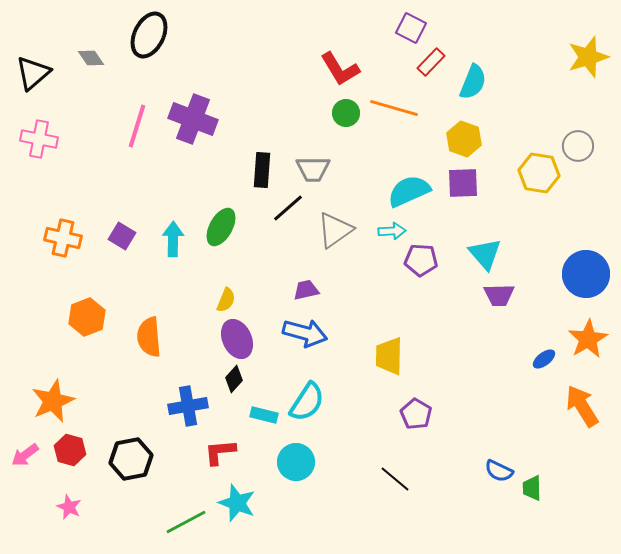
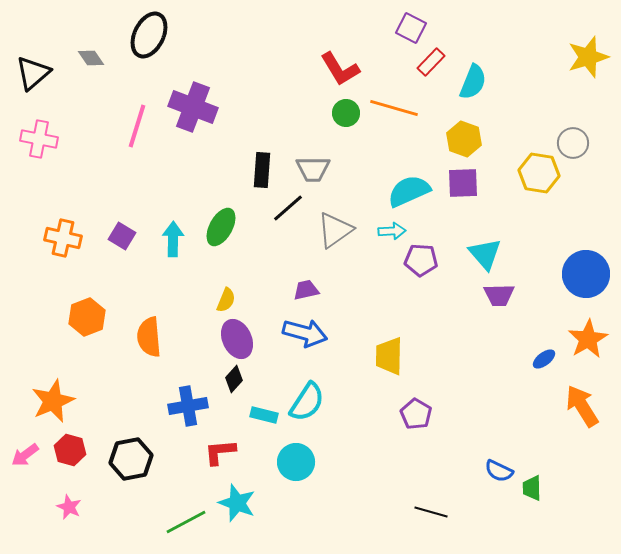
purple cross at (193, 119): moved 12 px up
gray circle at (578, 146): moved 5 px left, 3 px up
black line at (395, 479): moved 36 px right, 33 px down; rotated 24 degrees counterclockwise
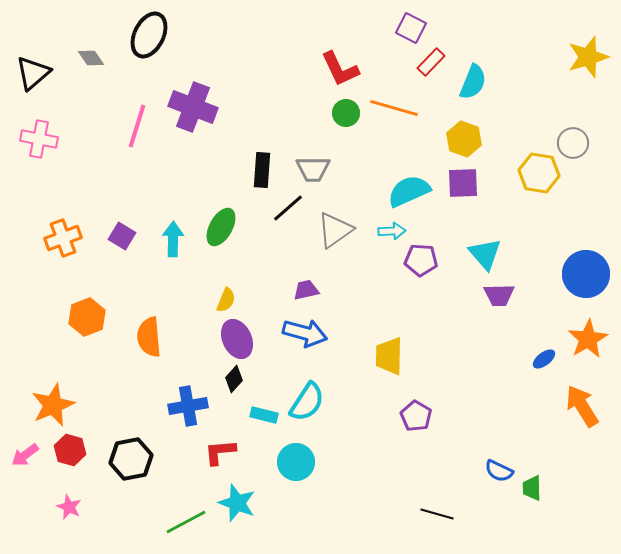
red L-shape at (340, 69): rotated 6 degrees clockwise
orange cross at (63, 238): rotated 33 degrees counterclockwise
orange star at (53, 401): moved 4 px down
purple pentagon at (416, 414): moved 2 px down
black line at (431, 512): moved 6 px right, 2 px down
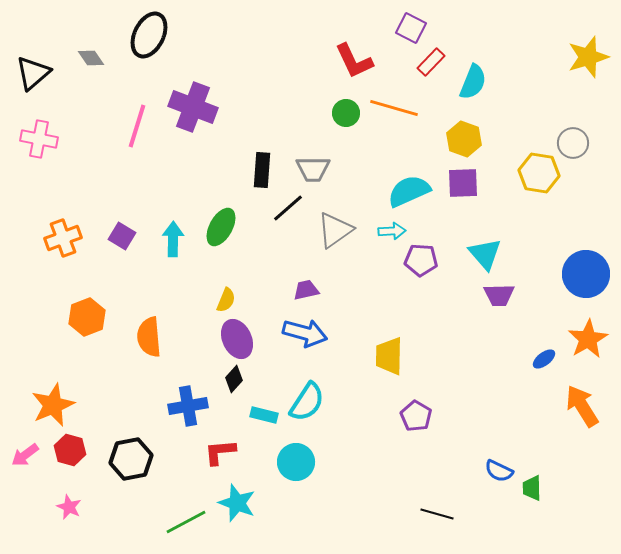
red L-shape at (340, 69): moved 14 px right, 8 px up
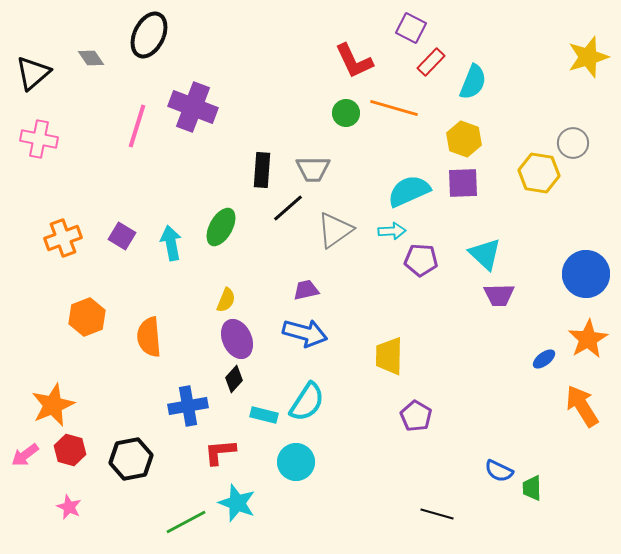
cyan arrow at (173, 239): moved 2 px left, 4 px down; rotated 12 degrees counterclockwise
cyan triangle at (485, 254): rotated 6 degrees counterclockwise
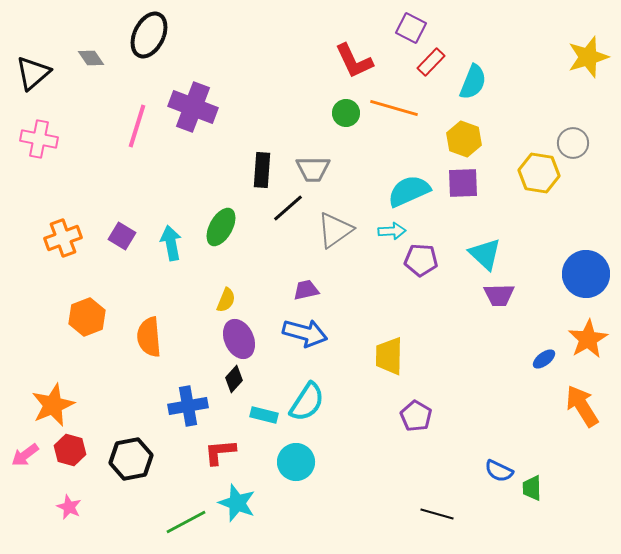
purple ellipse at (237, 339): moved 2 px right
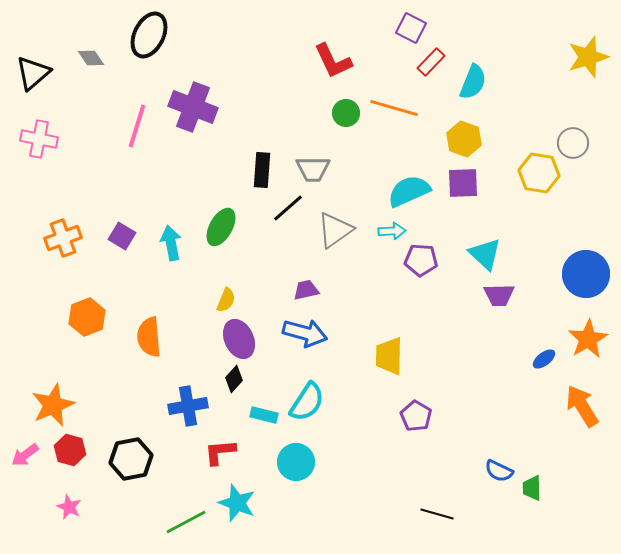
red L-shape at (354, 61): moved 21 px left
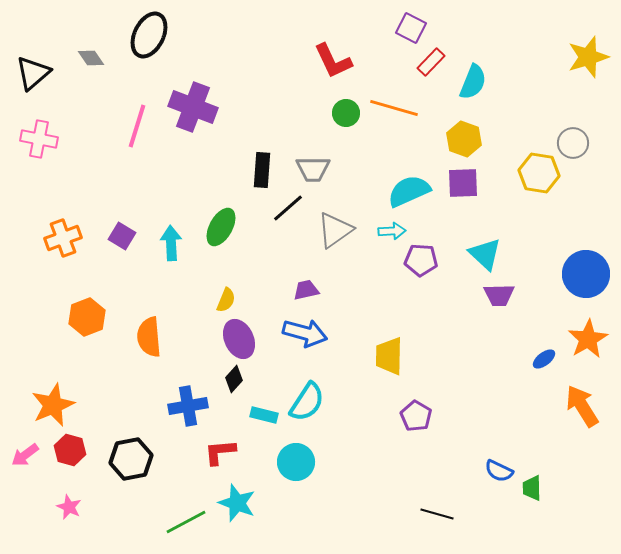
cyan arrow at (171, 243): rotated 8 degrees clockwise
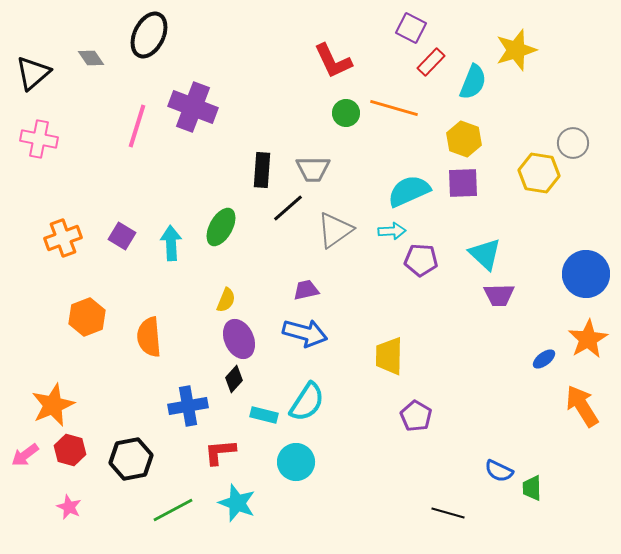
yellow star at (588, 57): moved 72 px left, 7 px up
black line at (437, 514): moved 11 px right, 1 px up
green line at (186, 522): moved 13 px left, 12 px up
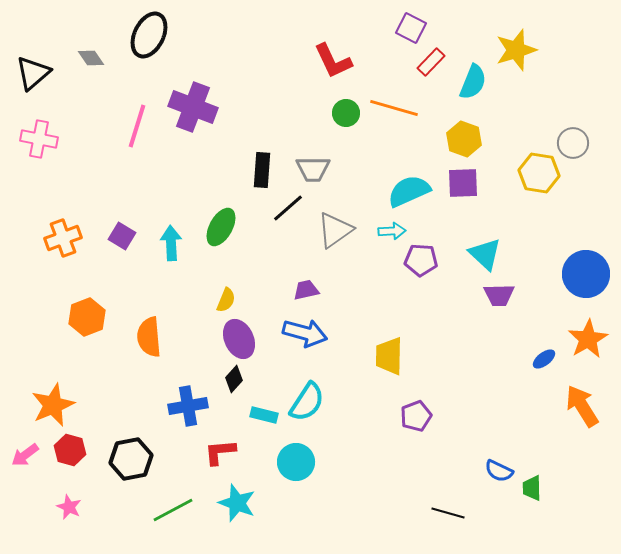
purple pentagon at (416, 416): rotated 20 degrees clockwise
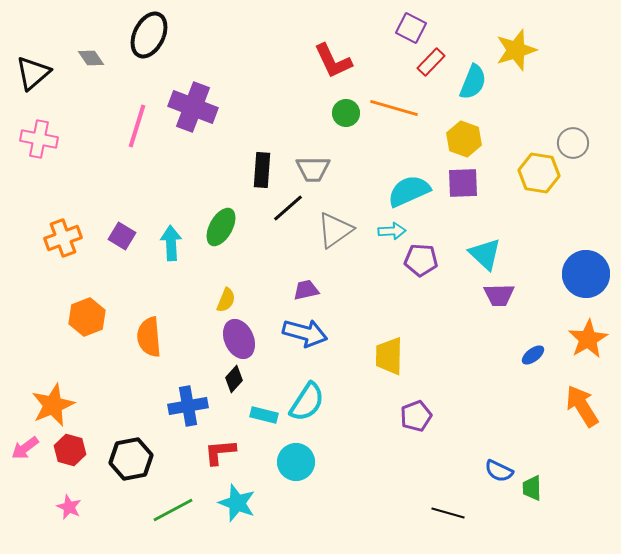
blue ellipse at (544, 359): moved 11 px left, 4 px up
pink arrow at (25, 455): moved 7 px up
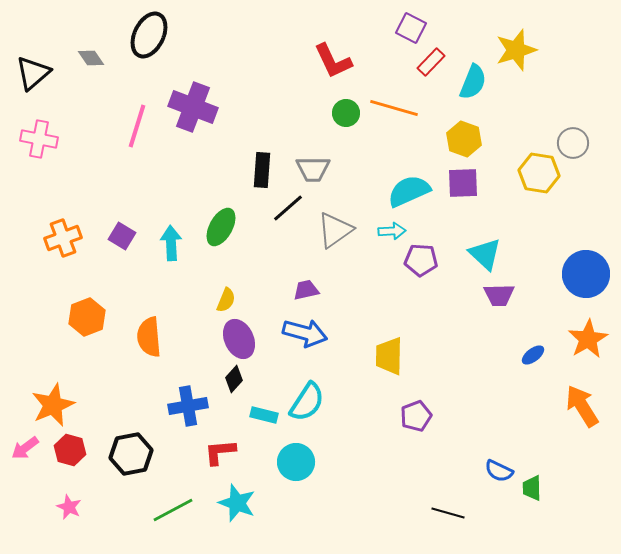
black hexagon at (131, 459): moved 5 px up
